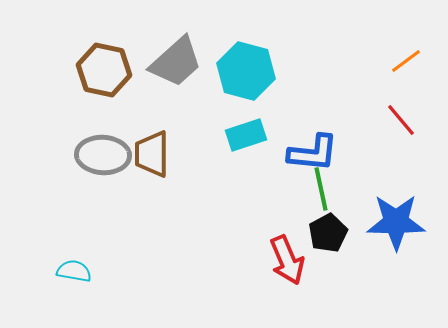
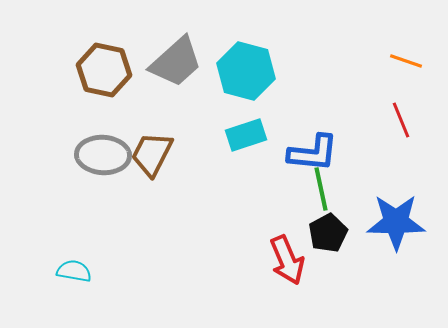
orange line: rotated 56 degrees clockwise
red line: rotated 18 degrees clockwise
brown trapezoid: rotated 27 degrees clockwise
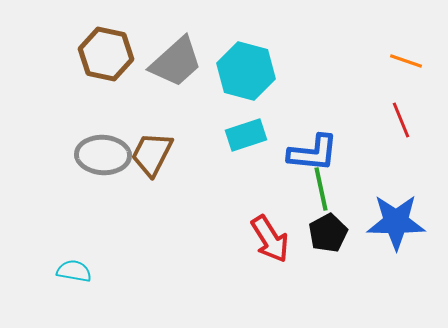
brown hexagon: moved 2 px right, 16 px up
red arrow: moved 17 px left, 21 px up; rotated 9 degrees counterclockwise
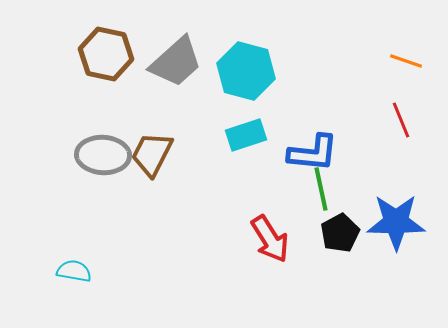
black pentagon: moved 12 px right
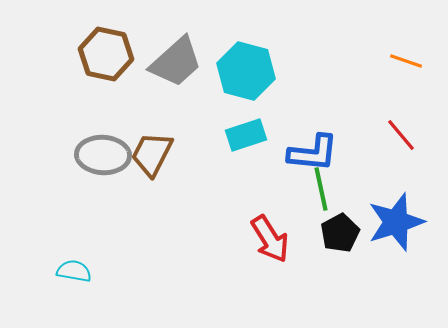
red line: moved 15 px down; rotated 18 degrees counterclockwise
blue star: rotated 18 degrees counterclockwise
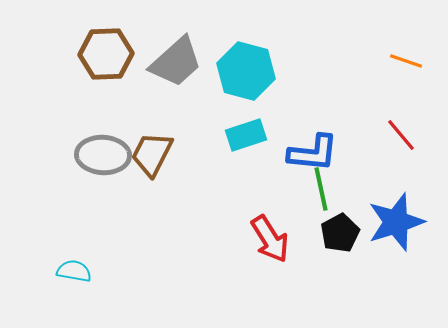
brown hexagon: rotated 14 degrees counterclockwise
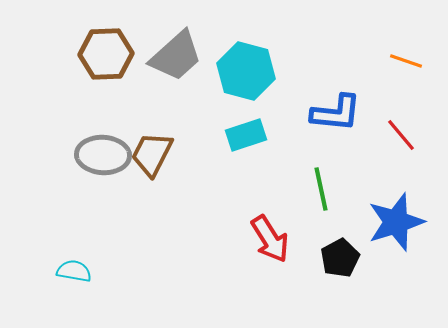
gray trapezoid: moved 6 px up
blue L-shape: moved 23 px right, 40 px up
black pentagon: moved 25 px down
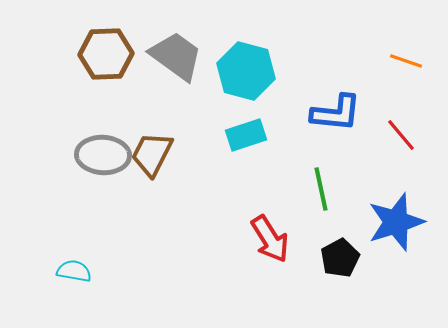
gray trapezoid: rotated 102 degrees counterclockwise
